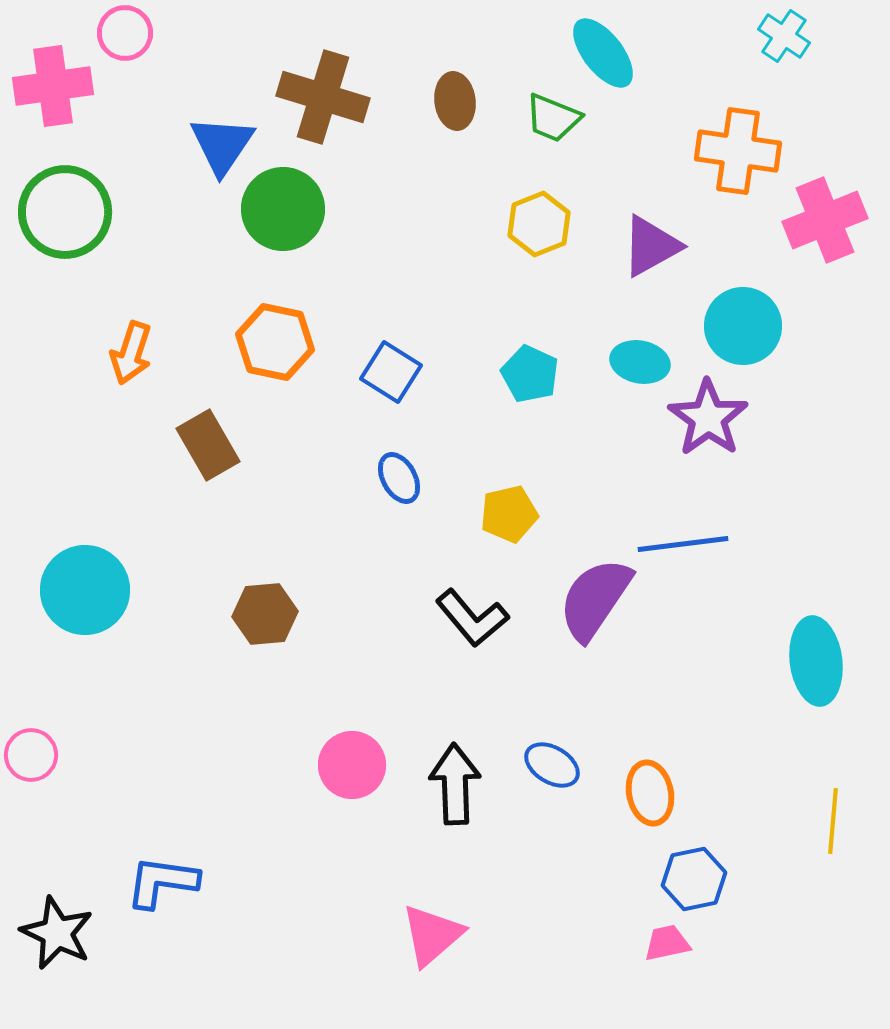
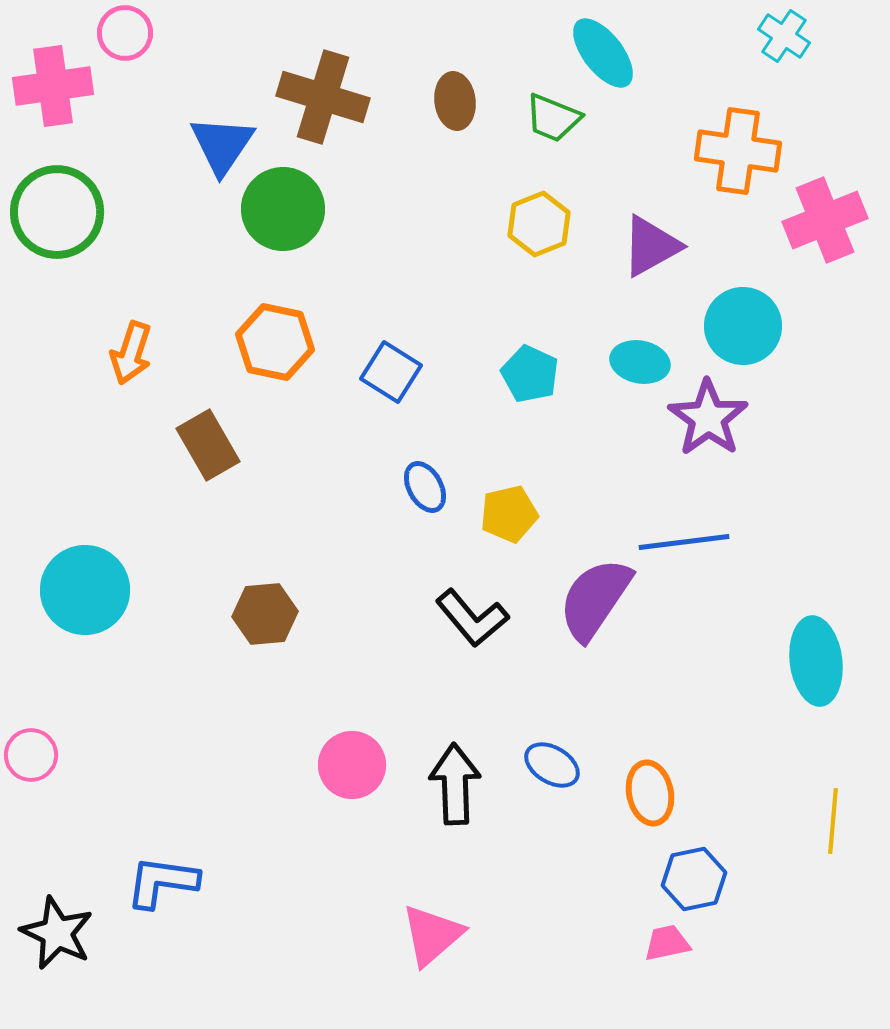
green circle at (65, 212): moved 8 px left
blue ellipse at (399, 478): moved 26 px right, 9 px down
blue line at (683, 544): moved 1 px right, 2 px up
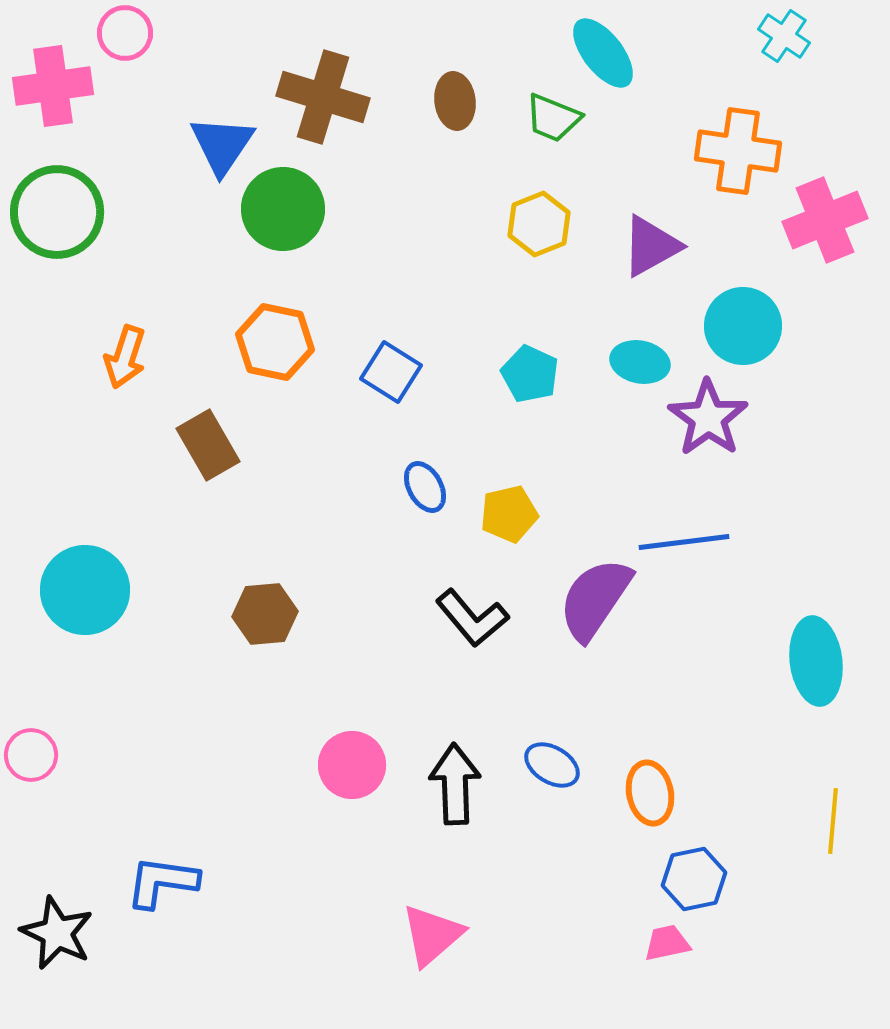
orange arrow at (131, 353): moved 6 px left, 4 px down
